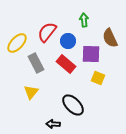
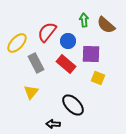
brown semicircle: moved 4 px left, 13 px up; rotated 24 degrees counterclockwise
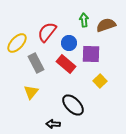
brown semicircle: rotated 120 degrees clockwise
blue circle: moved 1 px right, 2 px down
yellow square: moved 2 px right, 3 px down; rotated 24 degrees clockwise
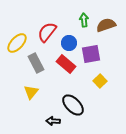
purple square: rotated 12 degrees counterclockwise
black arrow: moved 3 px up
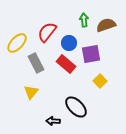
black ellipse: moved 3 px right, 2 px down
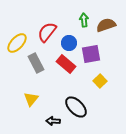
yellow triangle: moved 7 px down
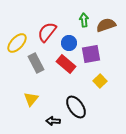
black ellipse: rotated 10 degrees clockwise
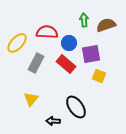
red semicircle: rotated 55 degrees clockwise
gray rectangle: rotated 54 degrees clockwise
yellow square: moved 1 px left, 5 px up; rotated 24 degrees counterclockwise
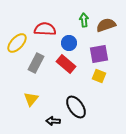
red semicircle: moved 2 px left, 3 px up
purple square: moved 8 px right
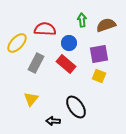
green arrow: moved 2 px left
